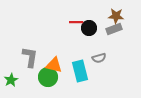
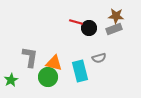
red line: rotated 16 degrees clockwise
orange triangle: moved 2 px up
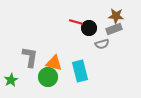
gray semicircle: moved 3 px right, 14 px up
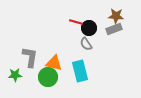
gray semicircle: moved 16 px left; rotated 72 degrees clockwise
green star: moved 4 px right, 5 px up; rotated 24 degrees clockwise
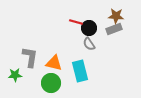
gray semicircle: moved 3 px right
green circle: moved 3 px right, 6 px down
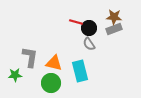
brown star: moved 2 px left, 1 px down
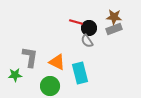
gray semicircle: moved 2 px left, 3 px up
orange triangle: moved 3 px right, 1 px up; rotated 12 degrees clockwise
cyan rectangle: moved 2 px down
green circle: moved 1 px left, 3 px down
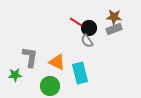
red line: rotated 16 degrees clockwise
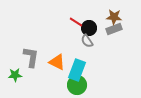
gray L-shape: moved 1 px right
cyan rectangle: moved 3 px left, 3 px up; rotated 35 degrees clockwise
green circle: moved 27 px right, 1 px up
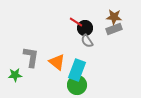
black circle: moved 4 px left
orange triangle: rotated 12 degrees clockwise
